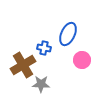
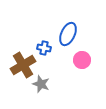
gray star: rotated 18 degrees clockwise
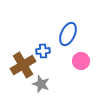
blue cross: moved 1 px left, 3 px down; rotated 16 degrees counterclockwise
pink circle: moved 1 px left, 1 px down
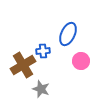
gray star: moved 5 px down
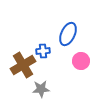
gray star: rotated 24 degrees counterclockwise
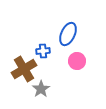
pink circle: moved 4 px left
brown cross: moved 1 px right, 4 px down
gray star: rotated 30 degrees counterclockwise
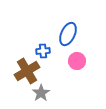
brown cross: moved 3 px right, 2 px down
gray star: moved 4 px down
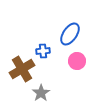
blue ellipse: moved 2 px right; rotated 10 degrees clockwise
brown cross: moved 5 px left, 2 px up
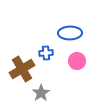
blue ellipse: moved 1 px up; rotated 55 degrees clockwise
blue cross: moved 3 px right, 2 px down
